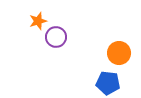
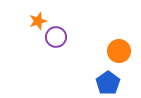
orange circle: moved 2 px up
blue pentagon: rotated 30 degrees clockwise
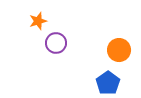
purple circle: moved 6 px down
orange circle: moved 1 px up
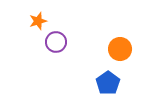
purple circle: moved 1 px up
orange circle: moved 1 px right, 1 px up
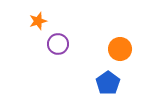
purple circle: moved 2 px right, 2 px down
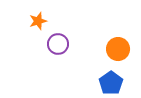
orange circle: moved 2 px left
blue pentagon: moved 3 px right
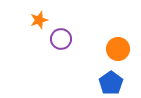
orange star: moved 1 px right, 1 px up
purple circle: moved 3 px right, 5 px up
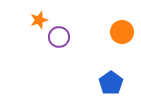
purple circle: moved 2 px left, 2 px up
orange circle: moved 4 px right, 17 px up
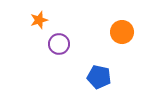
purple circle: moved 7 px down
blue pentagon: moved 12 px left, 6 px up; rotated 25 degrees counterclockwise
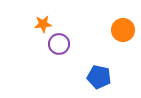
orange star: moved 4 px right, 4 px down; rotated 12 degrees clockwise
orange circle: moved 1 px right, 2 px up
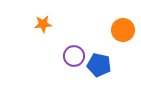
purple circle: moved 15 px right, 12 px down
blue pentagon: moved 12 px up
